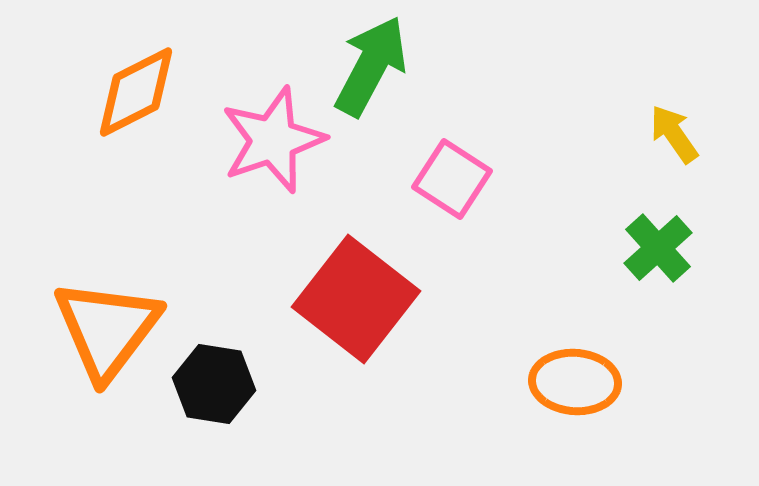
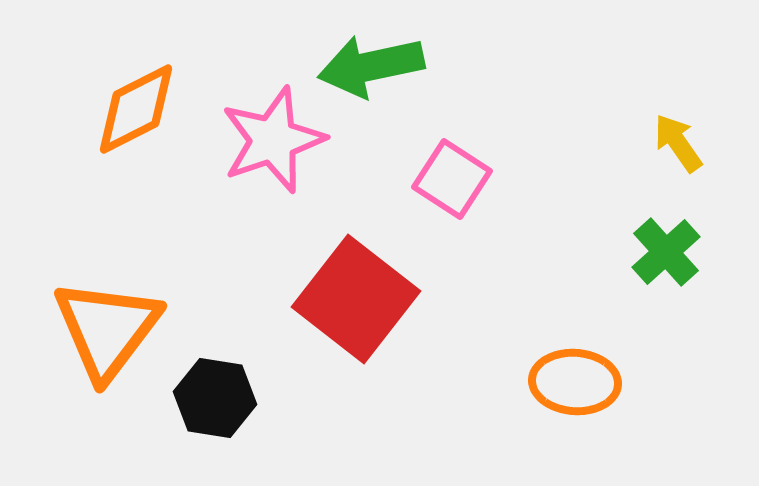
green arrow: rotated 130 degrees counterclockwise
orange diamond: moved 17 px down
yellow arrow: moved 4 px right, 9 px down
green cross: moved 8 px right, 4 px down
black hexagon: moved 1 px right, 14 px down
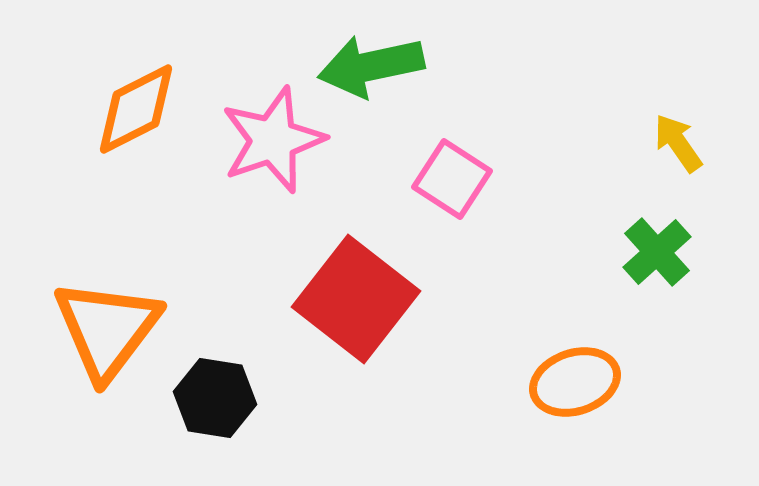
green cross: moved 9 px left
orange ellipse: rotated 22 degrees counterclockwise
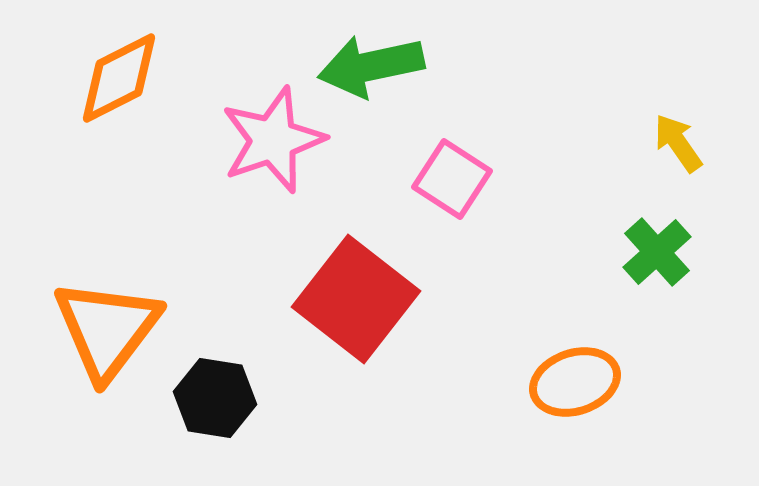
orange diamond: moved 17 px left, 31 px up
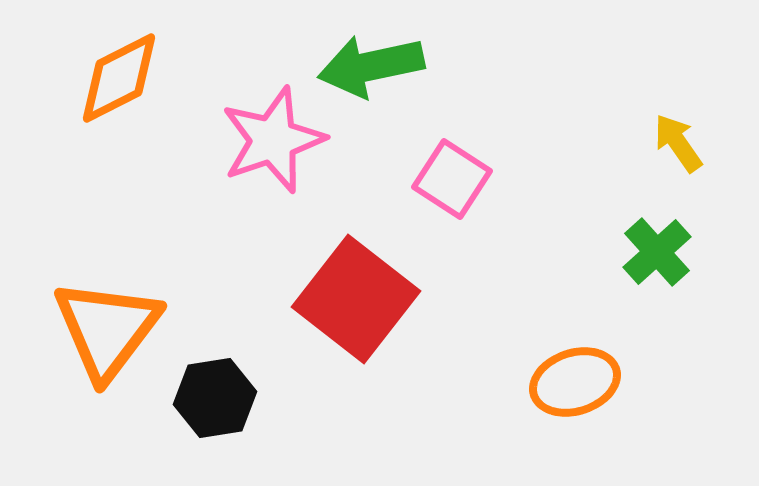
black hexagon: rotated 18 degrees counterclockwise
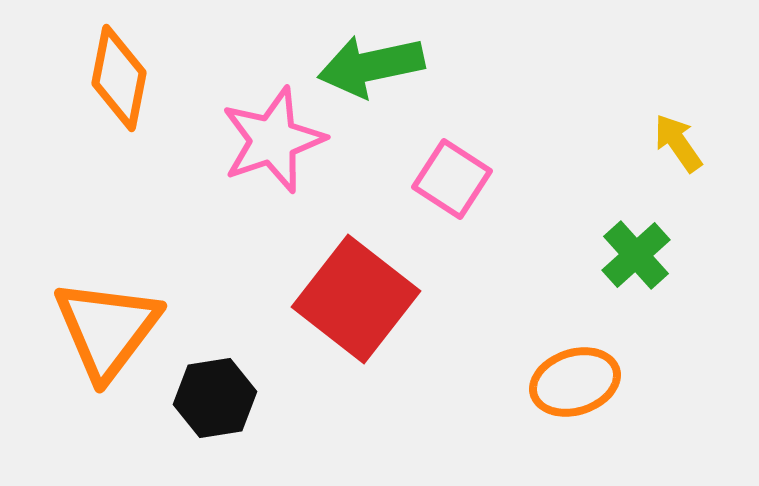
orange diamond: rotated 52 degrees counterclockwise
green cross: moved 21 px left, 3 px down
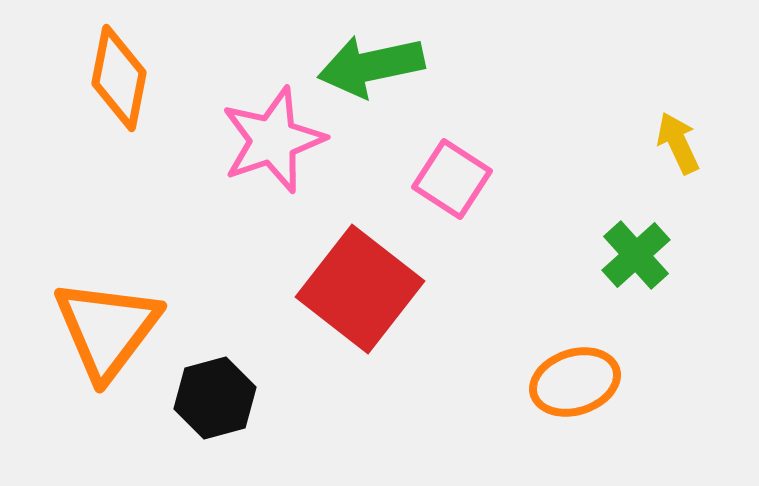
yellow arrow: rotated 10 degrees clockwise
red square: moved 4 px right, 10 px up
black hexagon: rotated 6 degrees counterclockwise
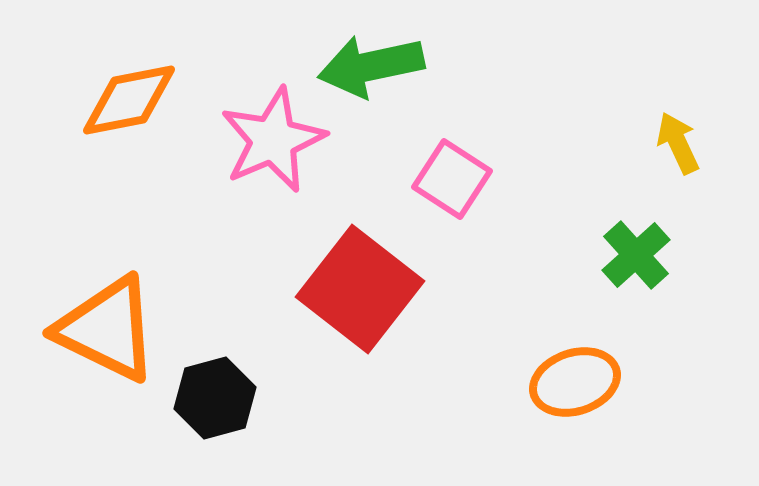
orange diamond: moved 10 px right, 22 px down; rotated 68 degrees clockwise
pink star: rotated 4 degrees counterclockwise
orange triangle: rotated 41 degrees counterclockwise
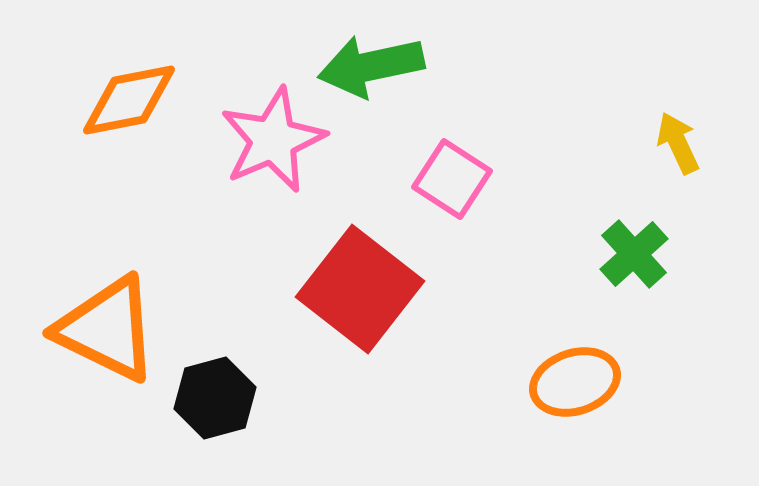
green cross: moved 2 px left, 1 px up
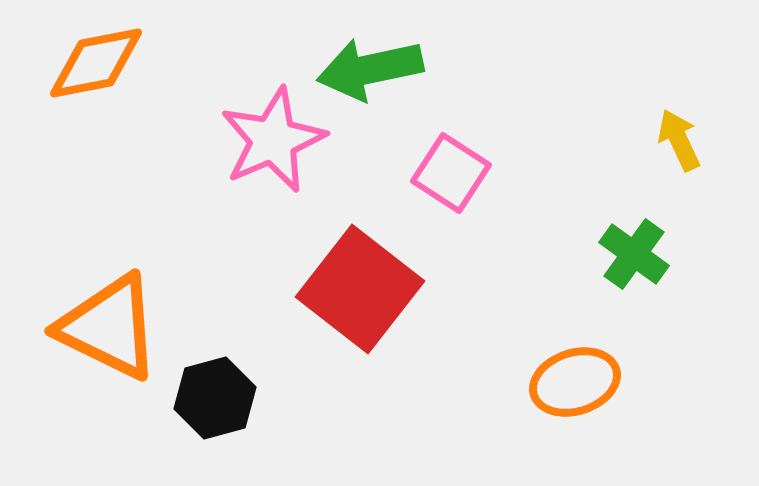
green arrow: moved 1 px left, 3 px down
orange diamond: moved 33 px left, 37 px up
yellow arrow: moved 1 px right, 3 px up
pink square: moved 1 px left, 6 px up
green cross: rotated 12 degrees counterclockwise
orange triangle: moved 2 px right, 2 px up
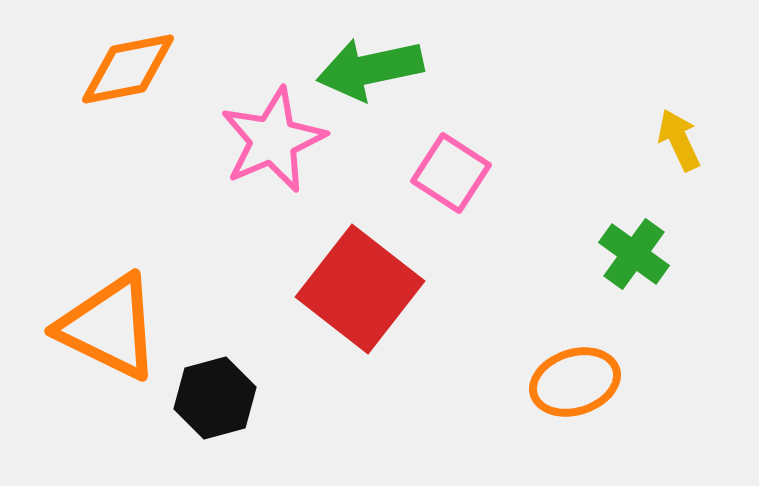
orange diamond: moved 32 px right, 6 px down
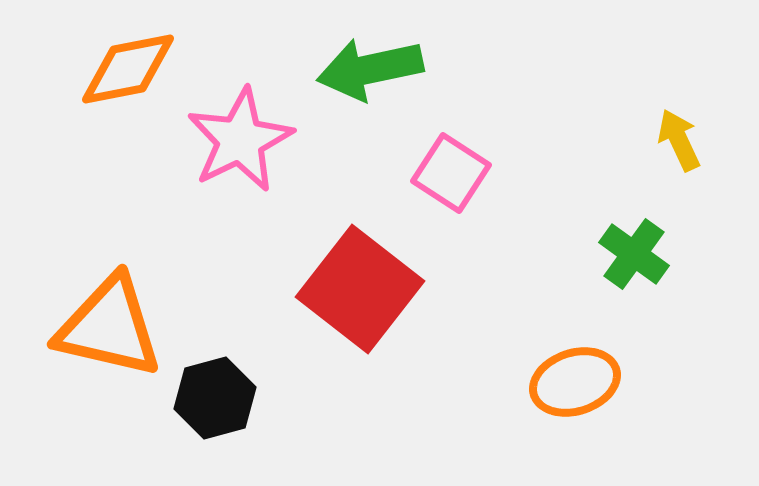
pink star: moved 33 px left; rotated 3 degrees counterclockwise
orange triangle: rotated 13 degrees counterclockwise
